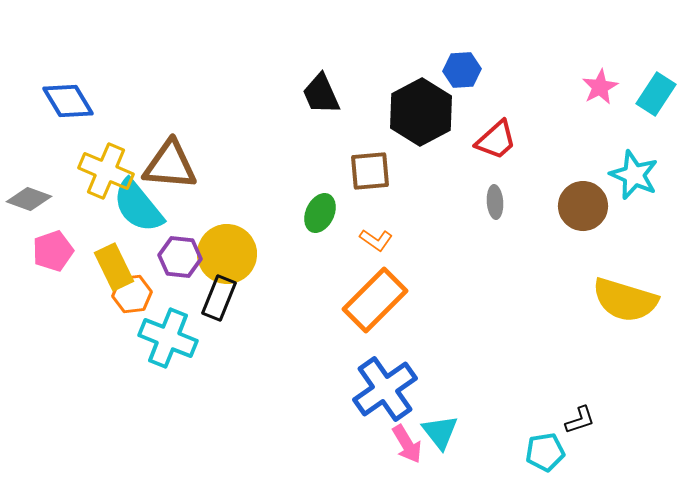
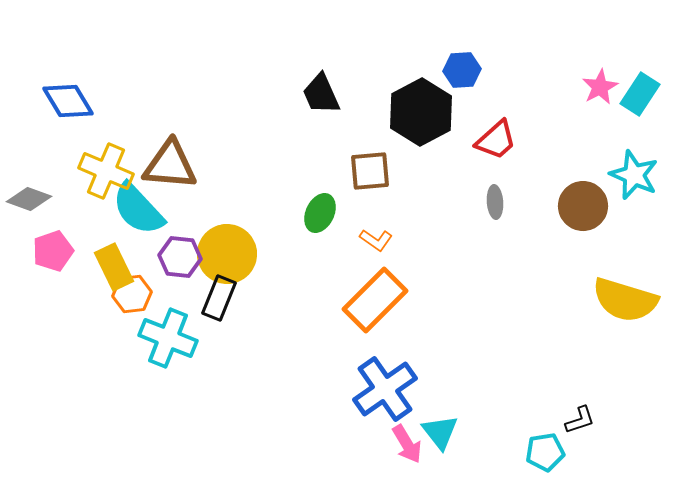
cyan rectangle: moved 16 px left
cyan semicircle: moved 3 px down; rotated 4 degrees counterclockwise
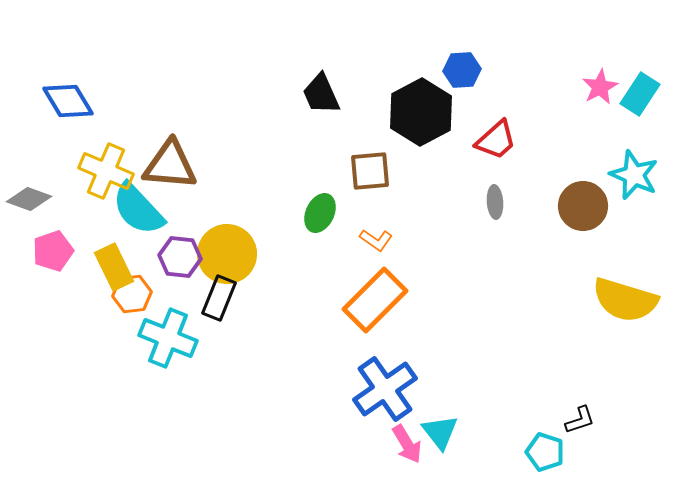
cyan pentagon: rotated 27 degrees clockwise
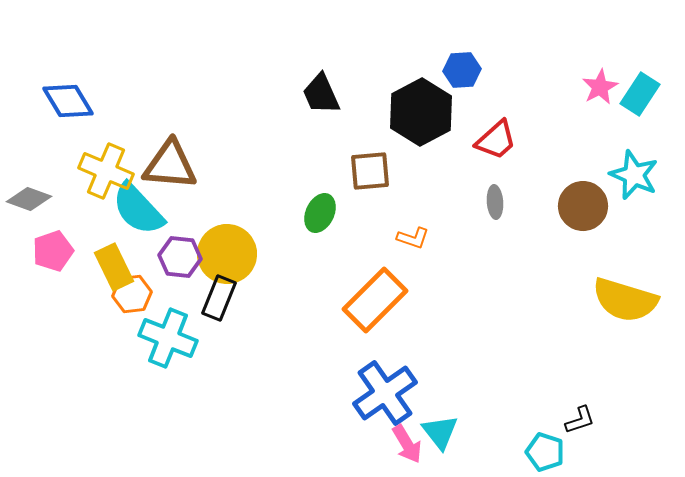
orange L-shape: moved 37 px right, 2 px up; rotated 16 degrees counterclockwise
blue cross: moved 4 px down
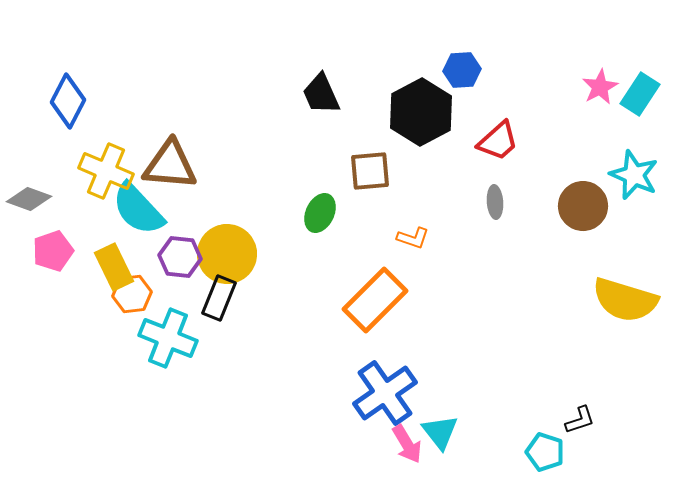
blue diamond: rotated 58 degrees clockwise
red trapezoid: moved 2 px right, 1 px down
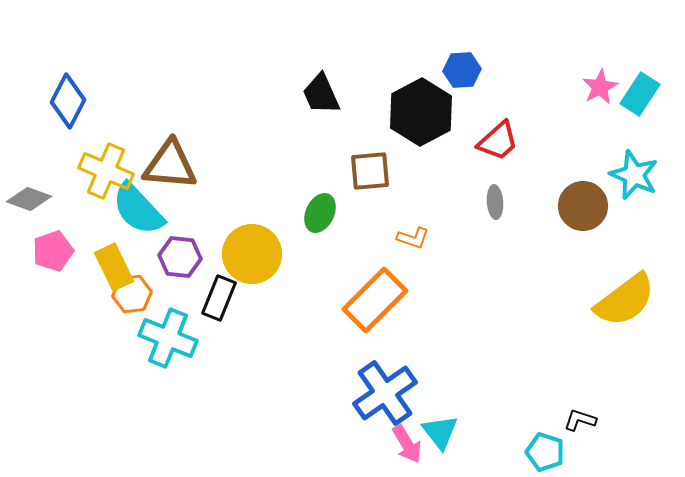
yellow circle: moved 25 px right
yellow semicircle: rotated 54 degrees counterclockwise
black L-shape: rotated 144 degrees counterclockwise
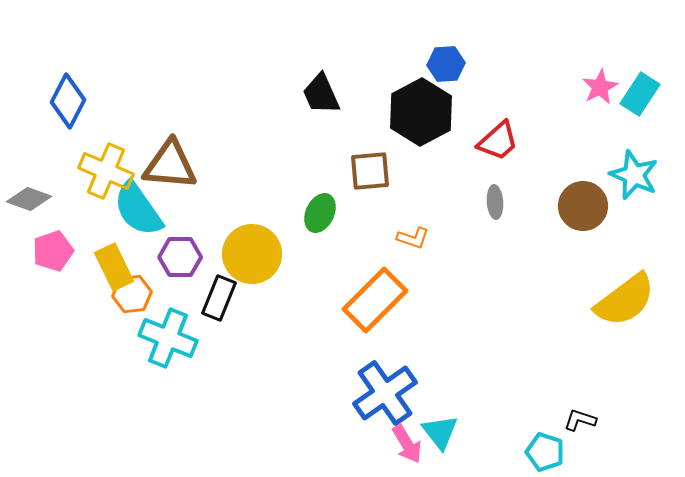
blue hexagon: moved 16 px left, 6 px up
cyan semicircle: rotated 8 degrees clockwise
purple hexagon: rotated 6 degrees counterclockwise
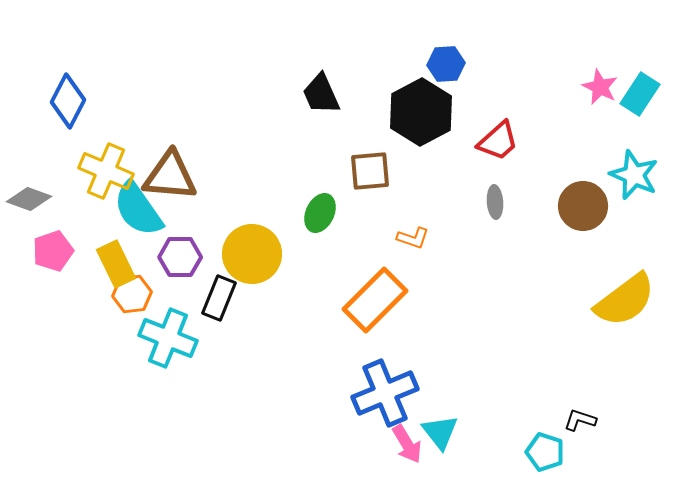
pink star: rotated 18 degrees counterclockwise
brown triangle: moved 11 px down
yellow rectangle: moved 2 px right, 3 px up
blue cross: rotated 12 degrees clockwise
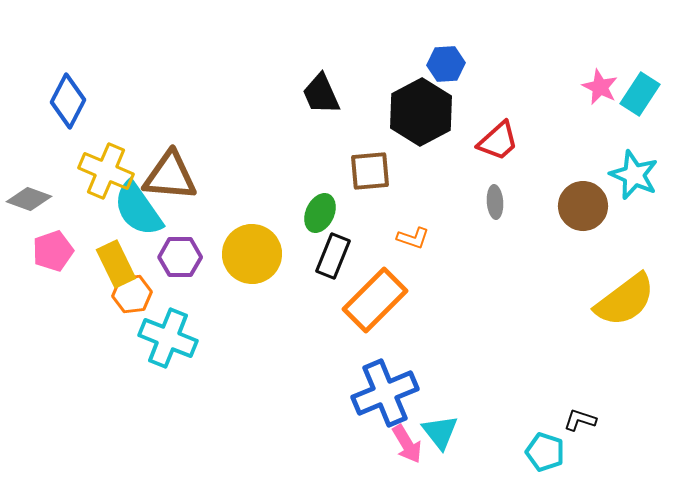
black rectangle: moved 114 px right, 42 px up
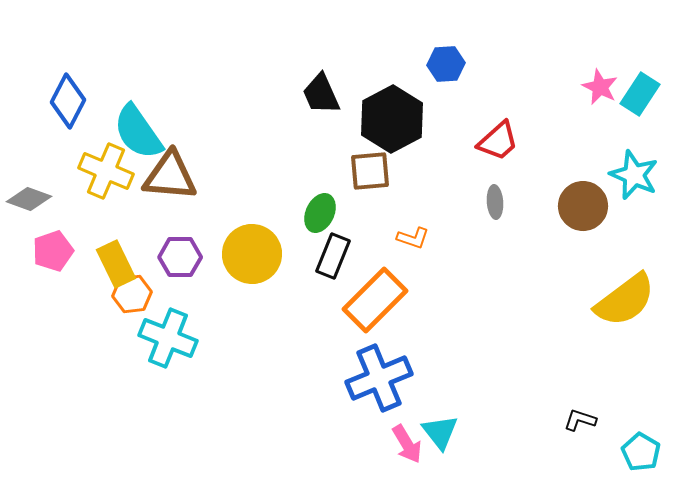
black hexagon: moved 29 px left, 7 px down
cyan semicircle: moved 77 px up
blue cross: moved 6 px left, 15 px up
cyan pentagon: moved 96 px right; rotated 12 degrees clockwise
